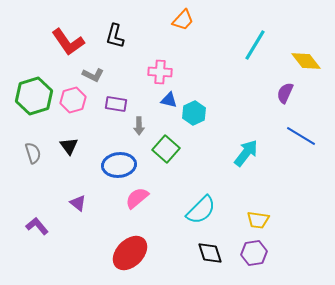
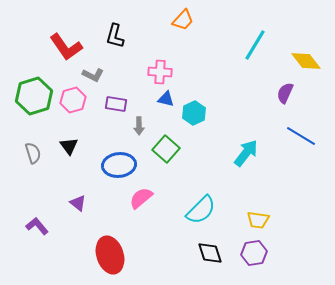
red L-shape: moved 2 px left, 5 px down
blue triangle: moved 3 px left, 1 px up
pink semicircle: moved 4 px right
red ellipse: moved 20 px left, 2 px down; rotated 63 degrees counterclockwise
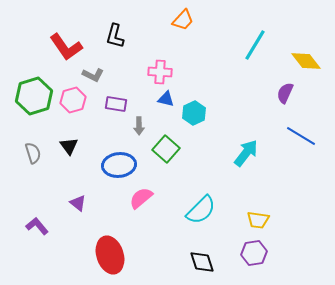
black diamond: moved 8 px left, 9 px down
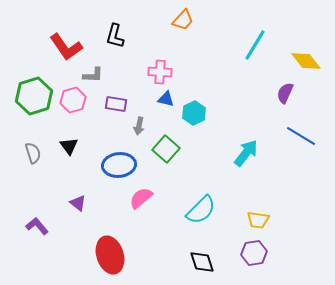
gray L-shape: rotated 25 degrees counterclockwise
gray arrow: rotated 12 degrees clockwise
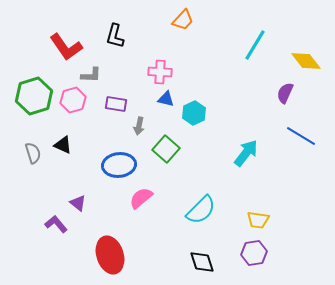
gray L-shape: moved 2 px left
black triangle: moved 6 px left, 1 px up; rotated 30 degrees counterclockwise
purple L-shape: moved 19 px right, 2 px up
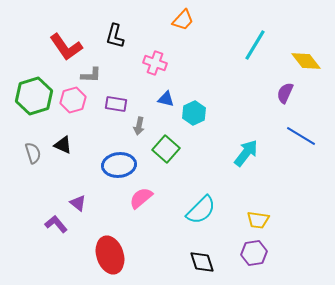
pink cross: moved 5 px left, 9 px up; rotated 15 degrees clockwise
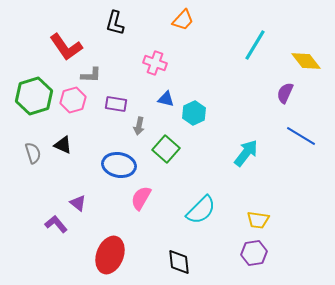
black L-shape: moved 13 px up
blue ellipse: rotated 16 degrees clockwise
pink semicircle: rotated 20 degrees counterclockwise
red ellipse: rotated 39 degrees clockwise
black diamond: moved 23 px left; rotated 12 degrees clockwise
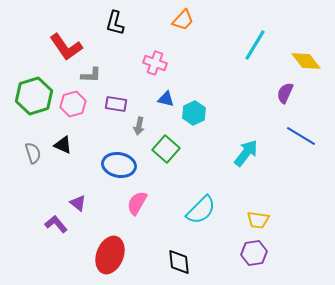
pink hexagon: moved 4 px down
pink semicircle: moved 4 px left, 5 px down
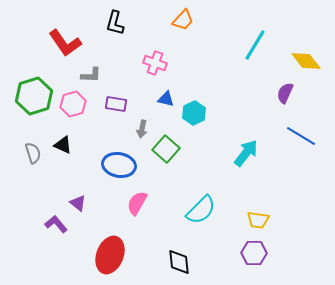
red L-shape: moved 1 px left, 4 px up
gray arrow: moved 3 px right, 3 px down
purple hexagon: rotated 10 degrees clockwise
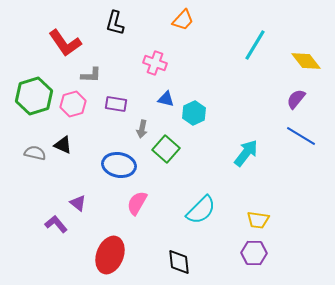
purple semicircle: moved 11 px right, 6 px down; rotated 15 degrees clockwise
gray semicircle: moved 2 px right; rotated 60 degrees counterclockwise
